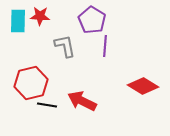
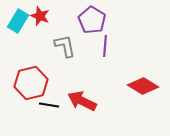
red star: rotated 18 degrees clockwise
cyan rectangle: rotated 30 degrees clockwise
black line: moved 2 px right
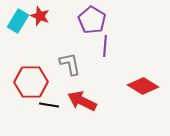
gray L-shape: moved 5 px right, 18 px down
red hexagon: moved 1 px up; rotated 12 degrees clockwise
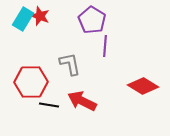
cyan rectangle: moved 5 px right, 2 px up
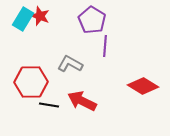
gray L-shape: rotated 50 degrees counterclockwise
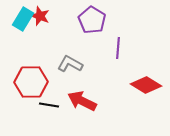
purple line: moved 13 px right, 2 px down
red diamond: moved 3 px right, 1 px up
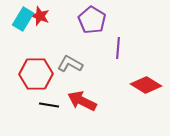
red hexagon: moved 5 px right, 8 px up
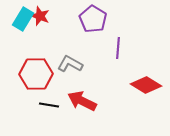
purple pentagon: moved 1 px right, 1 px up
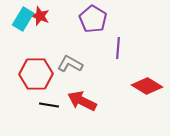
red diamond: moved 1 px right, 1 px down
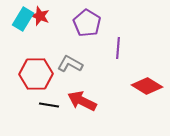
purple pentagon: moved 6 px left, 4 px down
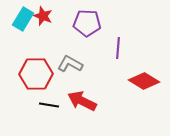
red star: moved 3 px right
purple pentagon: rotated 28 degrees counterclockwise
red diamond: moved 3 px left, 5 px up
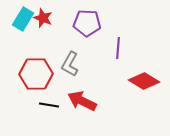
red star: moved 2 px down
gray L-shape: rotated 90 degrees counterclockwise
